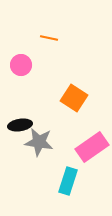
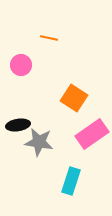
black ellipse: moved 2 px left
pink rectangle: moved 13 px up
cyan rectangle: moved 3 px right
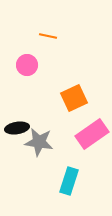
orange line: moved 1 px left, 2 px up
pink circle: moved 6 px right
orange square: rotated 32 degrees clockwise
black ellipse: moved 1 px left, 3 px down
cyan rectangle: moved 2 px left
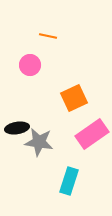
pink circle: moved 3 px right
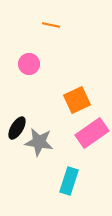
orange line: moved 3 px right, 11 px up
pink circle: moved 1 px left, 1 px up
orange square: moved 3 px right, 2 px down
black ellipse: rotated 50 degrees counterclockwise
pink rectangle: moved 1 px up
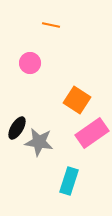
pink circle: moved 1 px right, 1 px up
orange square: rotated 32 degrees counterclockwise
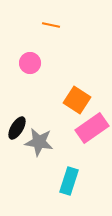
pink rectangle: moved 5 px up
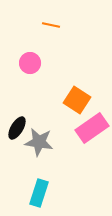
cyan rectangle: moved 30 px left, 12 px down
